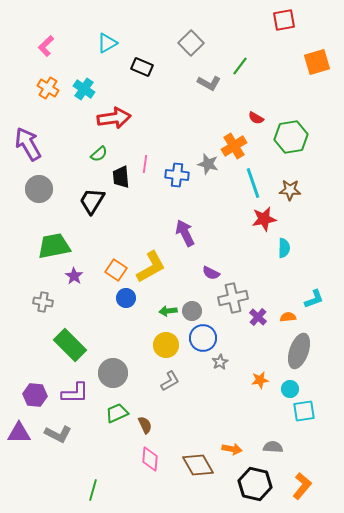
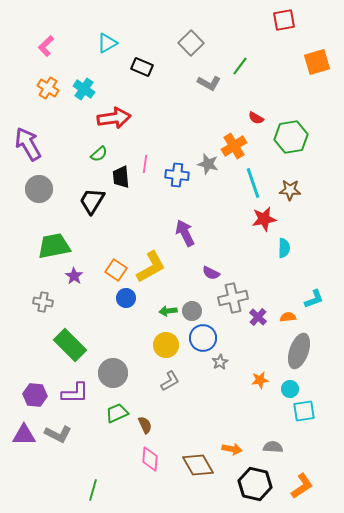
purple triangle at (19, 433): moved 5 px right, 2 px down
orange L-shape at (302, 486): rotated 16 degrees clockwise
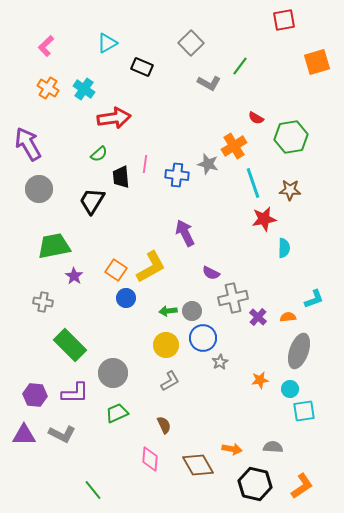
brown semicircle at (145, 425): moved 19 px right
gray L-shape at (58, 434): moved 4 px right
green line at (93, 490): rotated 55 degrees counterclockwise
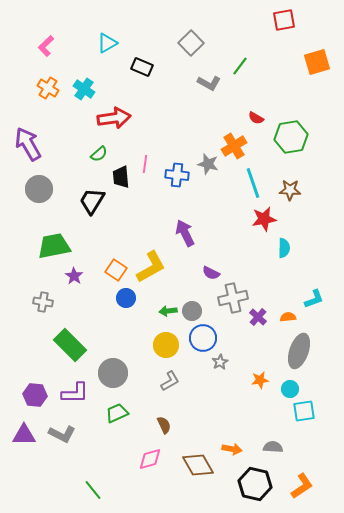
pink diamond at (150, 459): rotated 70 degrees clockwise
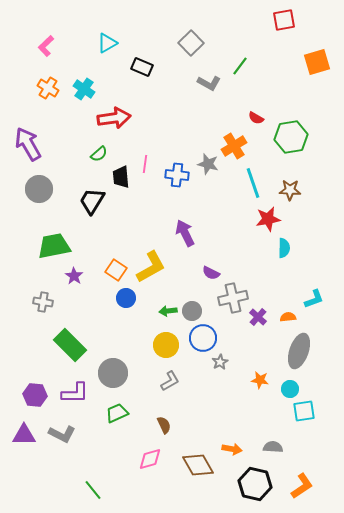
red star at (264, 219): moved 4 px right
orange star at (260, 380): rotated 18 degrees clockwise
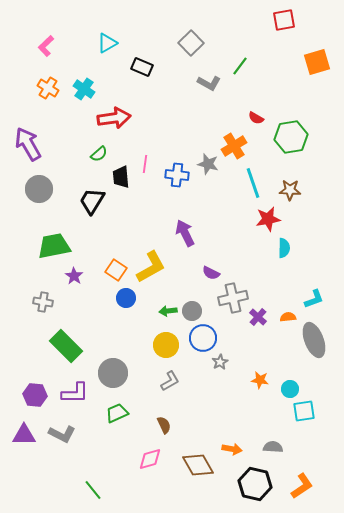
green rectangle at (70, 345): moved 4 px left, 1 px down
gray ellipse at (299, 351): moved 15 px right, 11 px up; rotated 40 degrees counterclockwise
